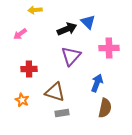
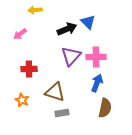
pink cross: moved 13 px left, 9 px down
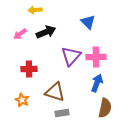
black arrow: moved 21 px left, 3 px down
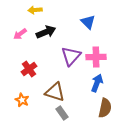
red cross: rotated 35 degrees counterclockwise
gray rectangle: rotated 64 degrees clockwise
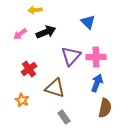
brown triangle: moved 4 px up
gray rectangle: moved 2 px right, 4 px down
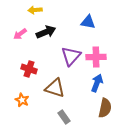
blue triangle: rotated 35 degrees counterclockwise
red cross: rotated 35 degrees counterclockwise
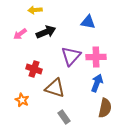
red cross: moved 5 px right
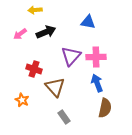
blue arrow: rotated 42 degrees counterclockwise
brown triangle: moved 1 px up; rotated 30 degrees clockwise
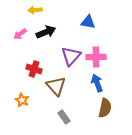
brown triangle: moved 1 px right, 1 px up
